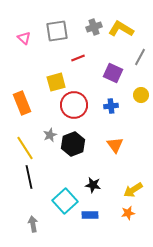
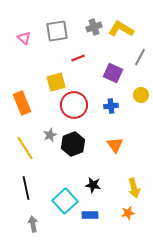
black line: moved 3 px left, 11 px down
yellow arrow: moved 1 px right, 2 px up; rotated 72 degrees counterclockwise
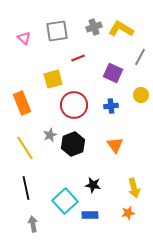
yellow square: moved 3 px left, 3 px up
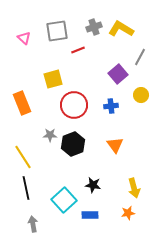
red line: moved 8 px up
purple square: moved 5 px right, 1 px down; rotated 24 degrees clockwise
gray star: rotated 24 degrees clockwise
yellow line: moved 2 px left, 9 px down
cyan square: moved 1 px left, 1 px up
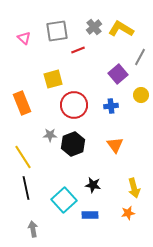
gray cross: rotated 21 degrees counterclockwise
gray arrow: moved 5 px down
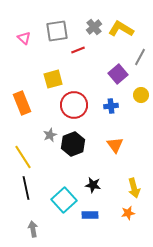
gray star: rotated 24 degrees counterclockwise
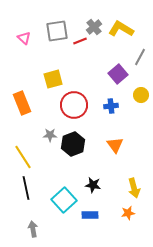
red line: moved 2 px right, 9 px up
gray star: rotated 24 degrees clockwise
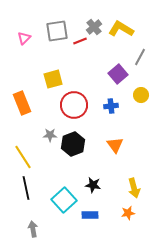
pink triangle: rotated 32 degrees clockwise
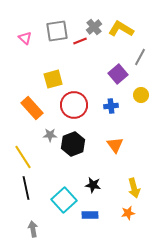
pink triangle: moved 1 px right; rotated 32 degrees counterclockwise
orange rectangle: moved 10 px right, 5 px down; rotated 20 degrees counterclockwise
